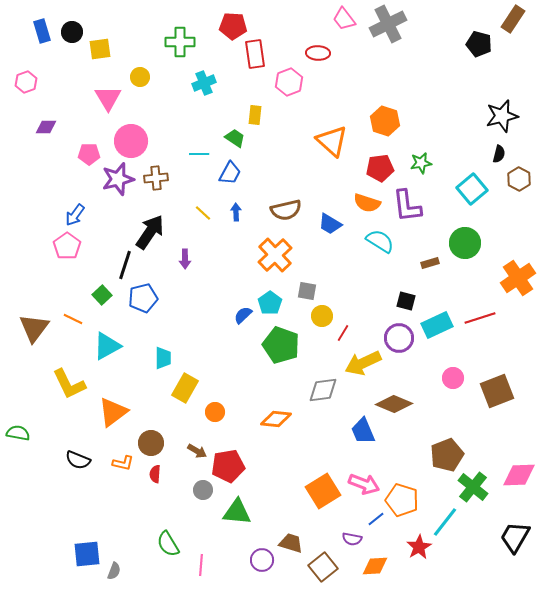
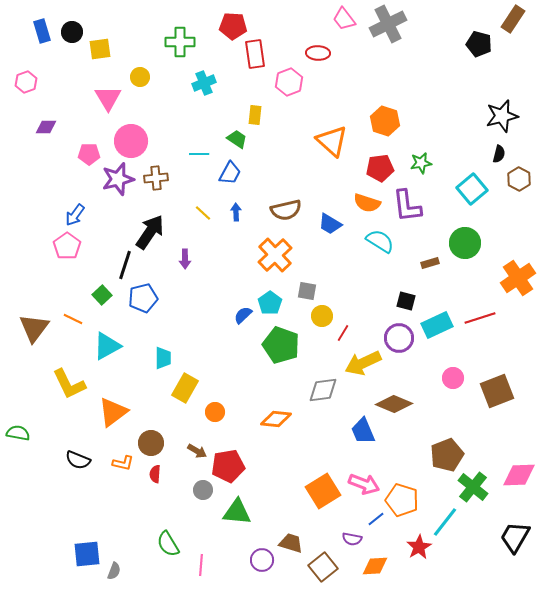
green trapezoid at (235, 138): moved 2 px right, 1 px down
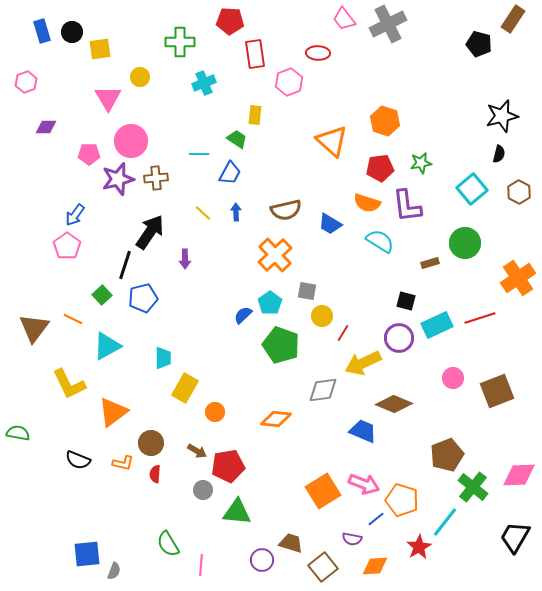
red pentagon at (233, 26): moved 3 px left, 5 px up
brown hexagon at (519, 179): moved 13 px down
blue trapezoid at (363, 431): rotated 136 degrees clockwise
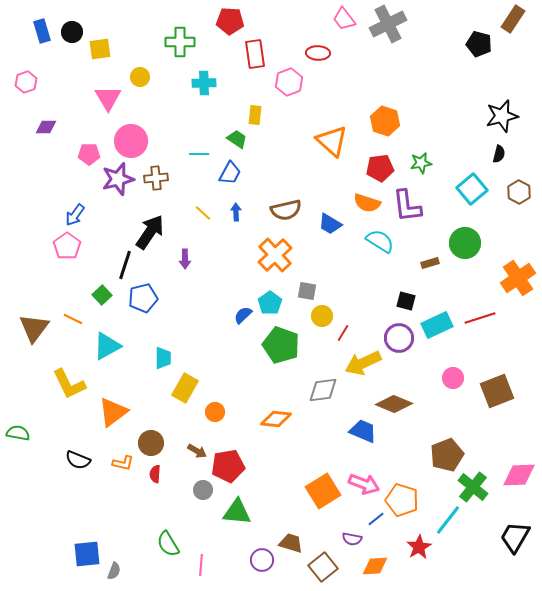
cyan cross at (204, 83): rotated 20 degrees clockwise
cyan line at (445, 522): moved 3 px right, 2 px up
